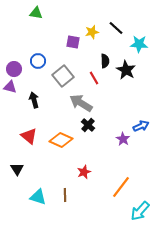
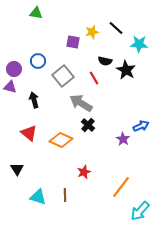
black semicircle: rotated 104 degrees clockwise
red triangle: moved 3 px up
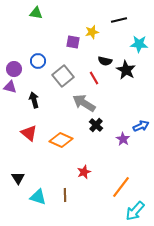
black line: moved 3 px right, 8 px up; rotated 56 degrees counterclockwise
gray arrow: moved 3 px right
black cross: moved 8 px right
black triangle: moved 1 px right, 9 px down
cyan arrow: moved 5 px left
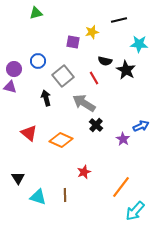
green triangle: rotated 24 degrees counterclockwise
black arrow: moved 12 px right, 2 px up
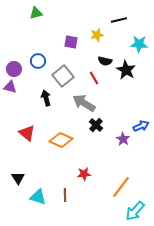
yellow star: moved 5 px right, 3 px down
purple square: moved 2 px left
red triangle: moved 2 px left
red star: moved 2 px down; rotated 16 degrees clockwise
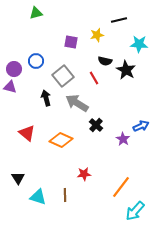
blue circle: moved 2 px left
gray arrow: moved 7 px left
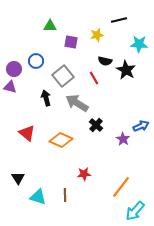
green triangle: moved 14 px right, 13 px down; rotated 16 degrees clockwise
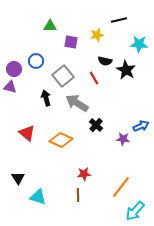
purple star: rotated 24 degrees counterclockwise
brown line: moved 13 px right
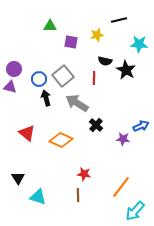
blue circle: moved 3 px right, 18 px down
red line: rotated 32 degrees clockwise
red star: rotated 16 degrees clockwise
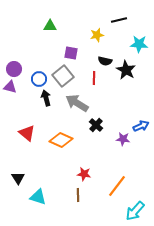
purple square: moved 11 px down
orange line: moved 4 px left, 1 px up
